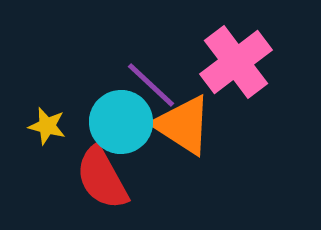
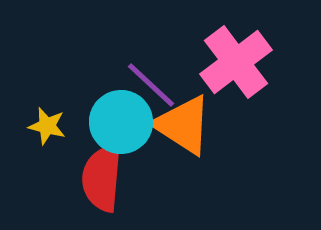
red semicircle: rotated 34 degrees clockwise
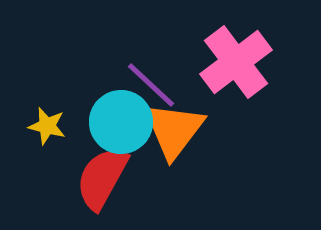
orange triangle: moved 9 px left, 5 px down; rotated 34 degrees clockwise
red semicircle: rotated 24 degrees clockwise
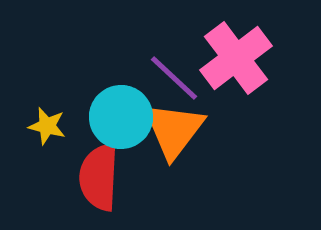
pink cross: moved 4 px up
purple line: moved 23 px right, 7 px up
cyan circle: moved 5 px up
red semicircle: moved 3 px left, 1 px up; rotated 26 degrees counterclockwise
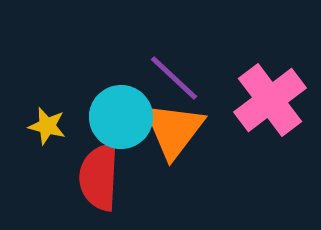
pink cross: moved 34 px right, 42 px down
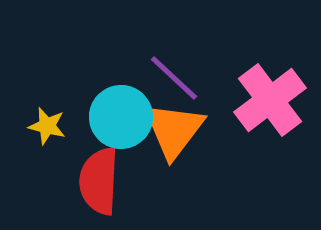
red semicircle: moved 4 px down
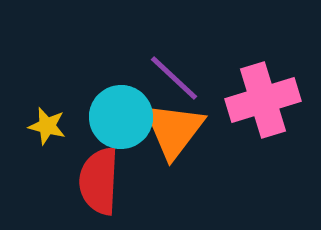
pink cross: moved 7 px left; rotated 20 degrees clockwise
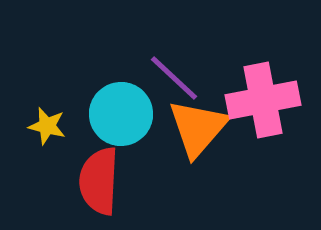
pink cross: rotated 6 degrees clockwise
cyan circle: moved 3 px up
orange triangle: moved 24 px right, 2 px up; rotated 4 degrees clockwise
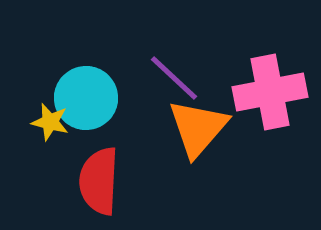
pink cross: moved 7 px right, 8 px up
cyan circle: moved 35 px left, 16 px up
yellow star: moved 3 px right, 4 px up
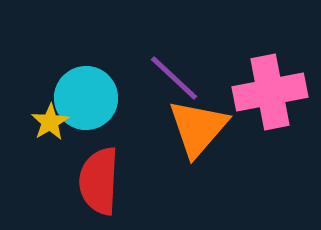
yellow star: rotated 27 degrees clockwise
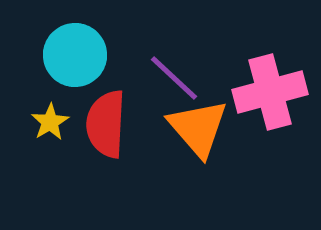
pink cross: rotated 4 degrees counterclockwise
cyan circle: moved 11 px left, 43 px up
orange triangle: rotated 22 degrees counterclockwise
red semicircle: moved 7 px right, 57 px up
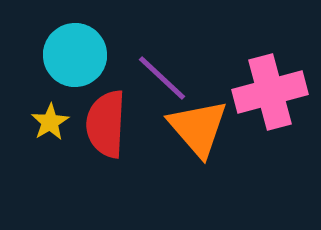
purple line: moved 12 px left
